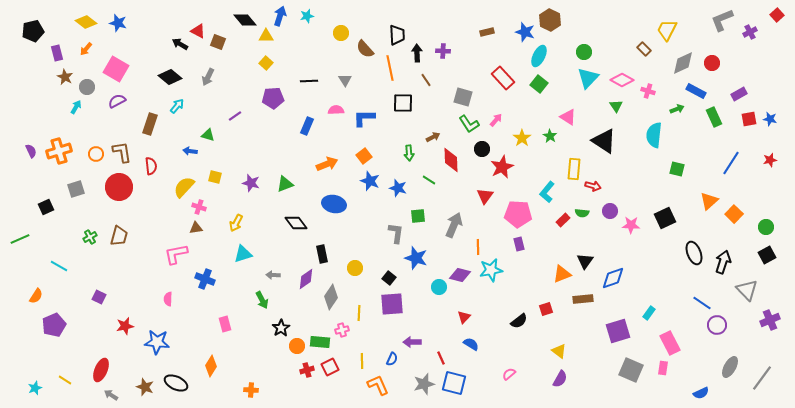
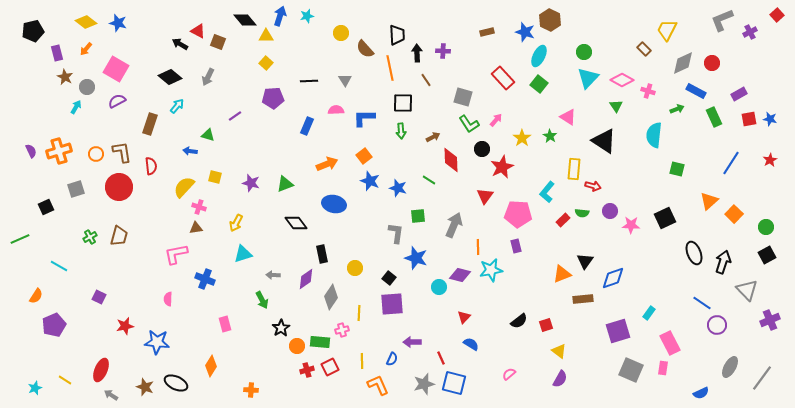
green arrow at (409, 153): moved 8 px left, 22 px up
red star at (770, 160): rotated 16 degrees counterclockwise
purple rectangle at (519, 244): moved 3 px left, 2 px down
red square at (546, 309): moved 16 px down
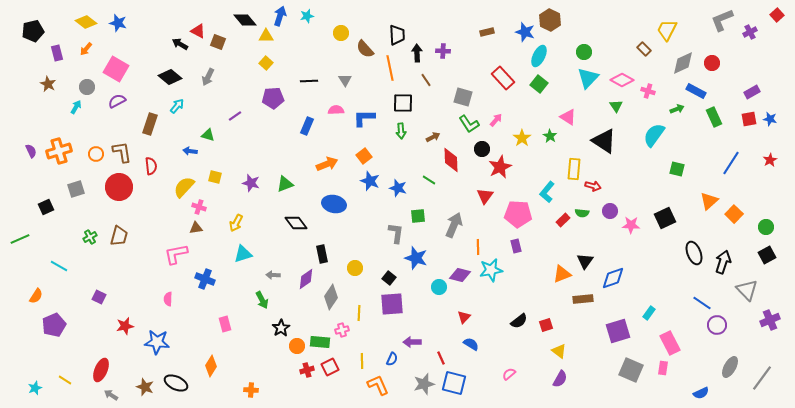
brown star at (65, 77): moved 17 px left, 7 px down
purple rectangle at (739, 94): moved 13 px right, 2 px up
cyan semicircle at (654, 135): rotated 30 degrees clockwise
red star at (502, 167): moved 2 px left
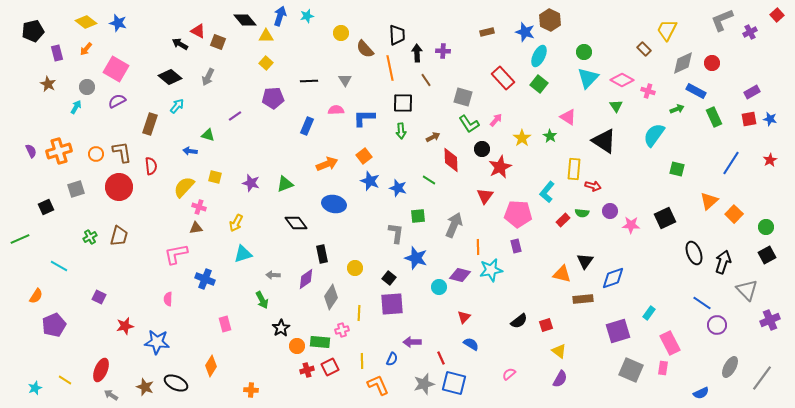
orange triangle at (562, 274): rotated 36 degrees clockwise
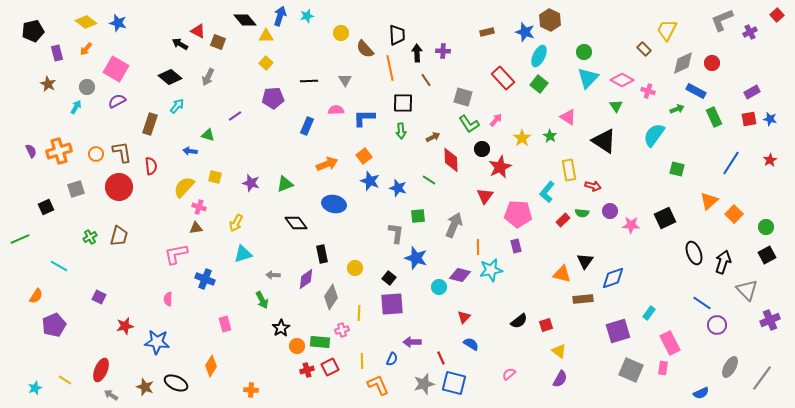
yellow rectangle at (574, 169): moved 5 px left, 1 px down; rotated 15 degrees counterclockwise
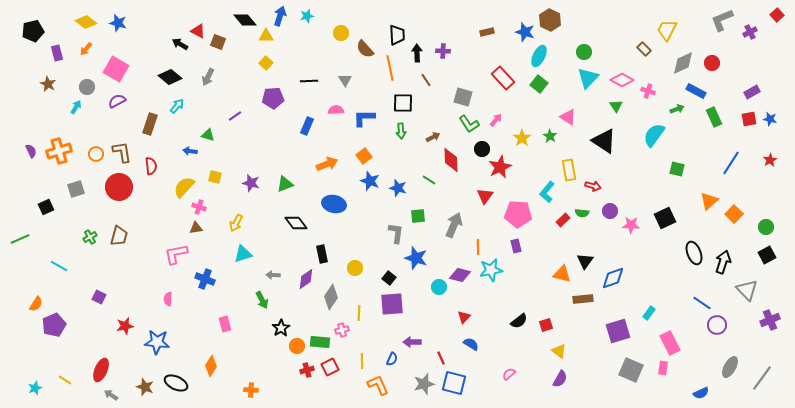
orange semicircle at (36, 296): moved 8 px down
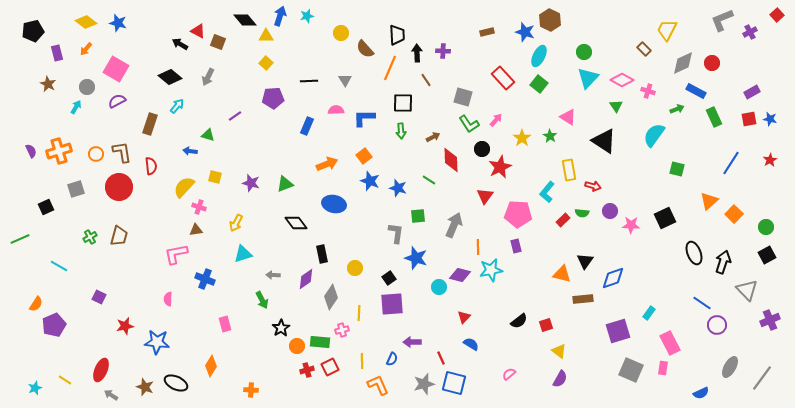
orange line at (390, 68): rotated 35 degrees clockwise
brown triangle at (196, 228): moved 2 px down
black square at (389, 278): rotated 16 degrees clockwise
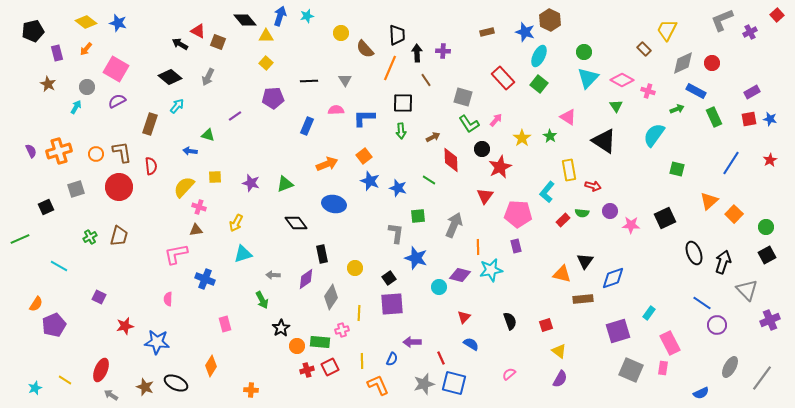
yellow square at (215, 177): rotated 16 degrees counterclockwise
black semicircle at (519, 321): moved 9 px left; rotated 72 degrees counterclockwise
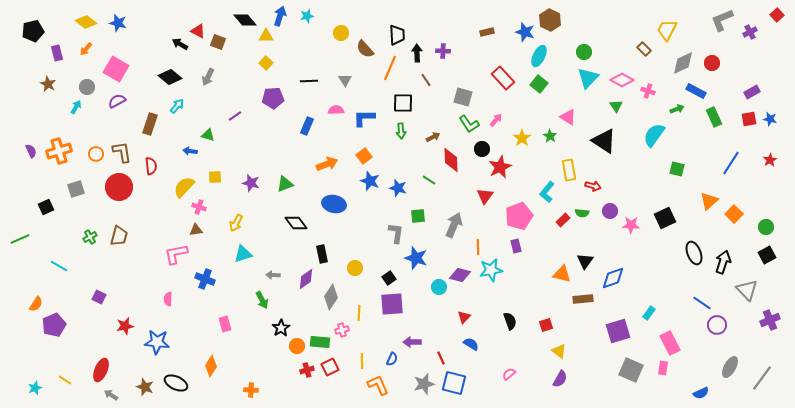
pink pentagon at (518, 214): moved 1 px right, 2 px down; rotated 24 degrees counterclockwise
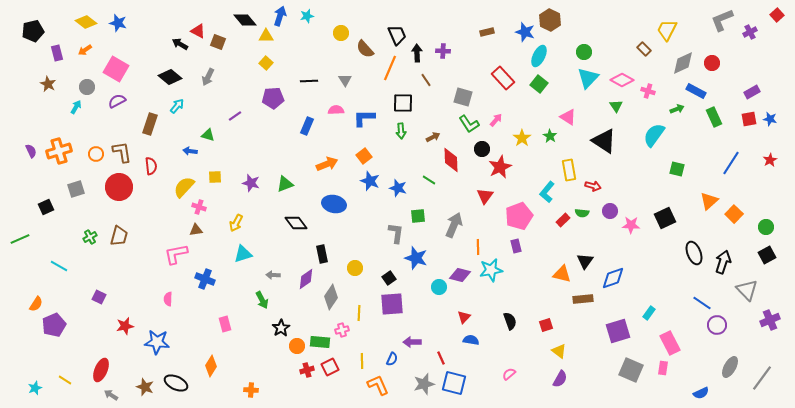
black trapezoid at (397, 35): rotated 20 degrees counterclockwise
orange arrow at (86, 49): moved 1 px left, 1 px down; rotated 16 degrees clockwise
blue semicircle at (471, 344): moved 4 px up; rotated 21 degrees counterclockwise
